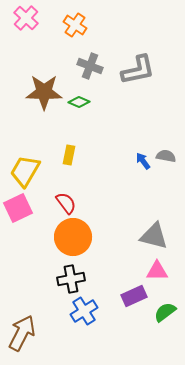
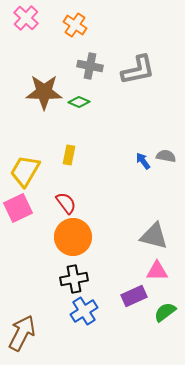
gray cross: rotated 10 degrees counterclockwise
black cross: moved 3 px right
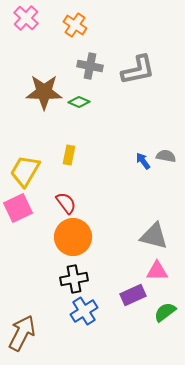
purple rectangle: moved 1 px left, 1 px up
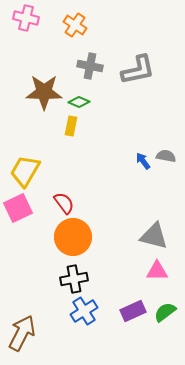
pink cross: rotated 30 degrees counterclockwise
yellow rectangle: moved 2 px right, 29 px up
red semicircle: moved 2 px left
purple rectangle: moved 16 px down
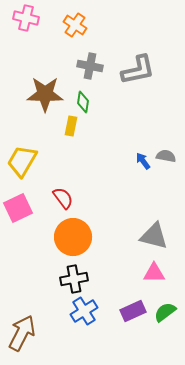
brown star: moved 1 px right, 2 px down
green diamond: moved 4 px right; rotated 75 degrees clockwise
yellow trapezoid: moved 3 px left, 10 px up
red semicircle: moved 1 px left, 5 px up
pink triangle: moved 3 px left, 2 px down
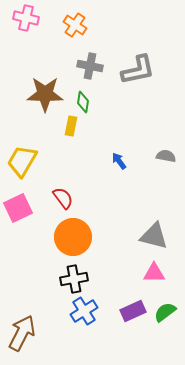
blue arrow: moved 24 px left
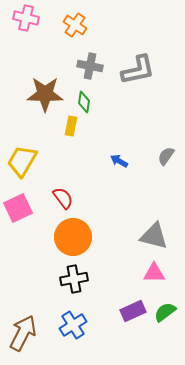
green diamond: moved 1 px right
gray semicircle: rotated 66 degrees counterclockwise
blue arrow: rotated 24 degrees counterclockwise
blue cross: moved 11 px left, 14 px down
brown arrow: moved 1 px right
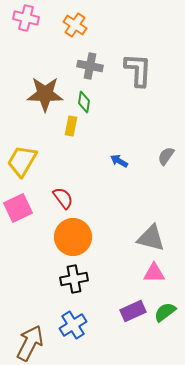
gray L-shape: rotated 75 degrees counterclockwise
gray triangle: moved 3 px left, 2 px down
brown arrow: moved 7 px right, 10 px down
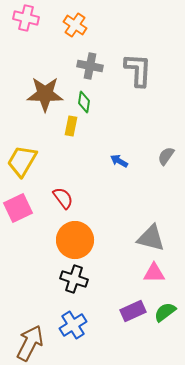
orange circle: moved 2 px right, 3 px down
black cross: rotated 28 degrees clockwise
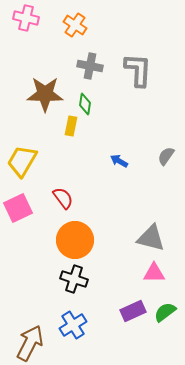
green diamond: moved 1 px right, 2 px down
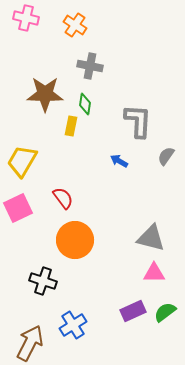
gray L-shape: moved 51 px down
black cross: moved 31 px left, 2 px down
